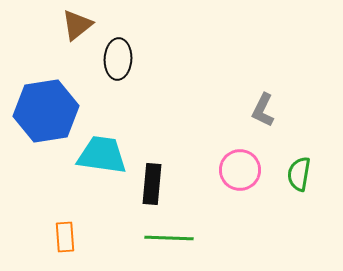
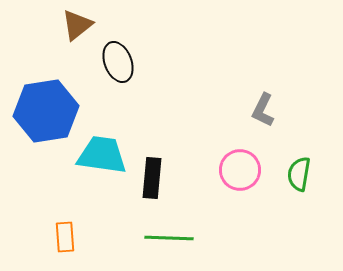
black ellipse: moved 3 px down; rotated 24 degrees counterclockwise
black rectangle: moved 6 px up
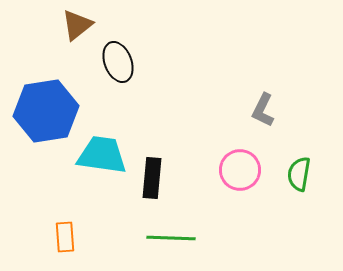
green line: moved 2 px right
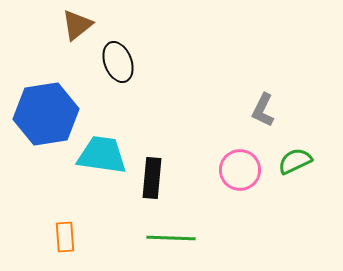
blue hexagon: moved 3 px down
green semicircle: moved 4 px left, 13 px up; rotated 56 degrees clockwise
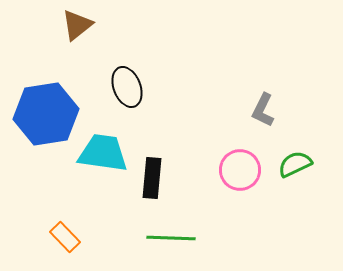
black ellipse: moved 9 px right, 25 px down
cyan trapezoid: moved 1 px right, 2 px up
green semicircle: moved 3 px down
orange rectangle: rotated 40 degrees counterclockwise
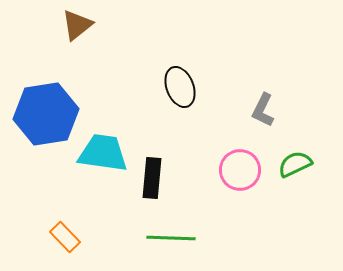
black ellipse: moved 53 px right
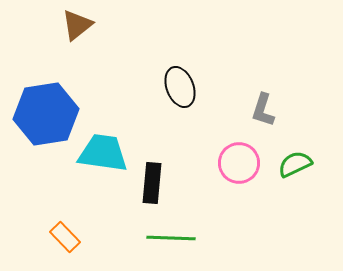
gray L-shape: rotated 8 degrees counterclockwise
pink circle: moved 1 px left, 7 px up
black rectangle: moved 5 px down
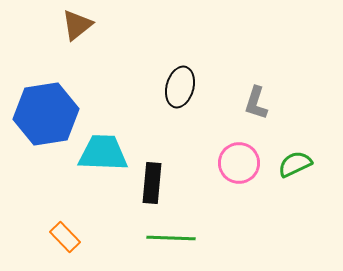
black ellipse: rotated 36 degrees clockwise
gray L-shape: moved 7 px left, 7 px up
cyan trapezoid: rotated 6 degrees counterclockwise
